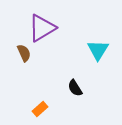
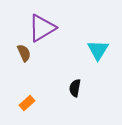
black semicircle: rotated 42 degrees clockwise
orange rectangle: moved 13 px left, 6 px up
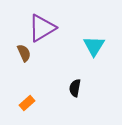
cyan triangle: moved 4 px left, 4 px up
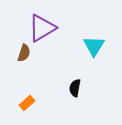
brown semicircle: rotated 42 degrees clockwise
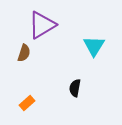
purple triangle: moved 3 px up
